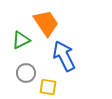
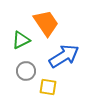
blue arrow: rotated 84 degrees clockwise
gray circle: moved 2 px up
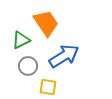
gray circle: moved 2 px right, 5 px up
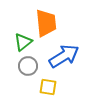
orange trapezoid: rotated 28 degrees clockwise
green triangle: moved 2 px right, 2 px down; rotated 12 degrees counterclockwise
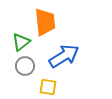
orange trapezoid: moved 1 px left, 1 px up
green triangle: moved 2 px left
gray circle: moved 3 px left
